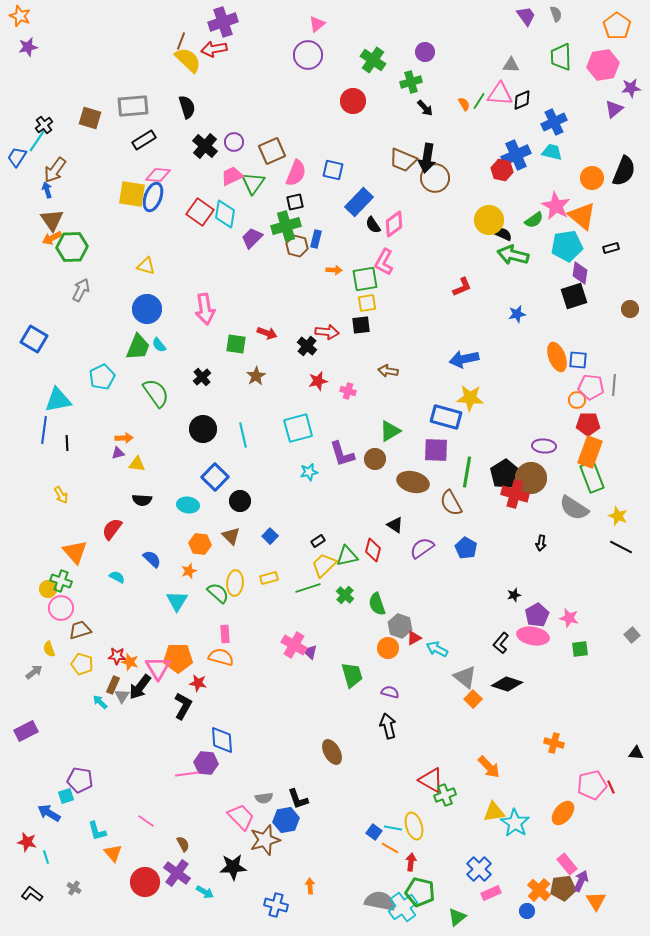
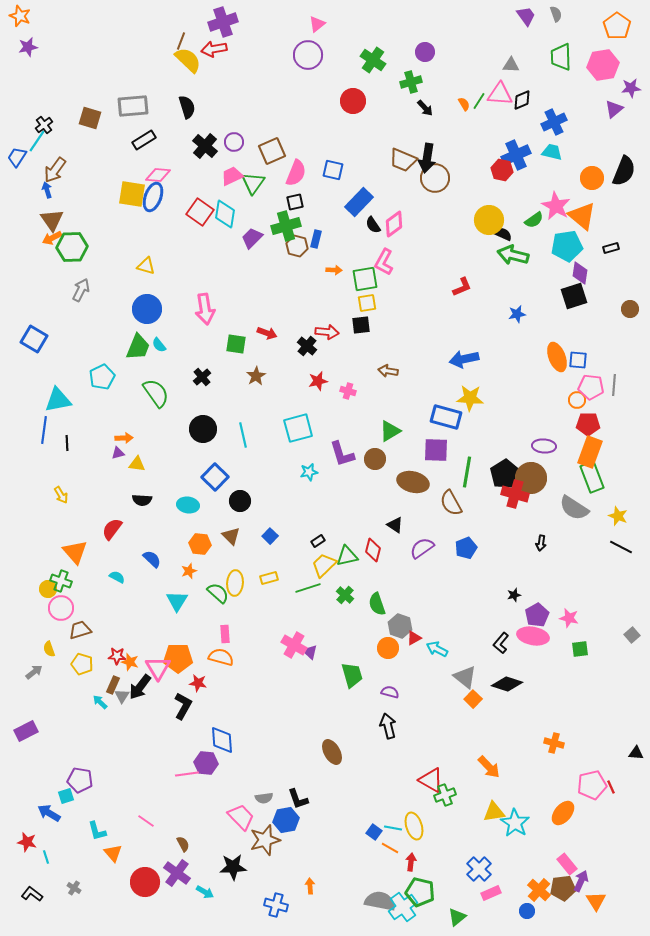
blue pentagon at (466, 548): rotated 20 degrees clockwise
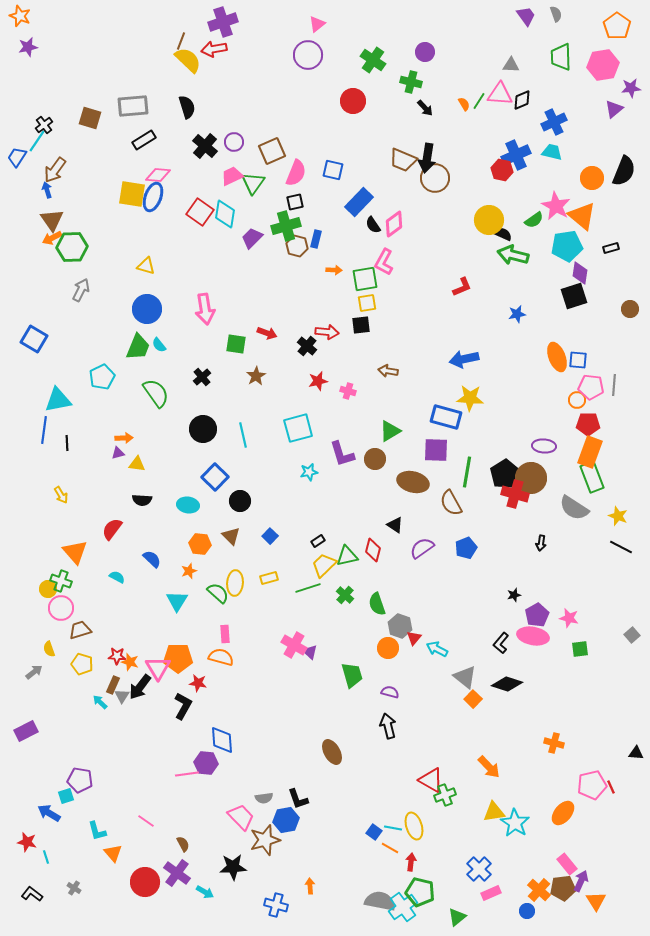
green cross at (411, 82): rotated 30 degrees clockwise
red triangle at (414, 638): rotated 21 degrees counterclockwise
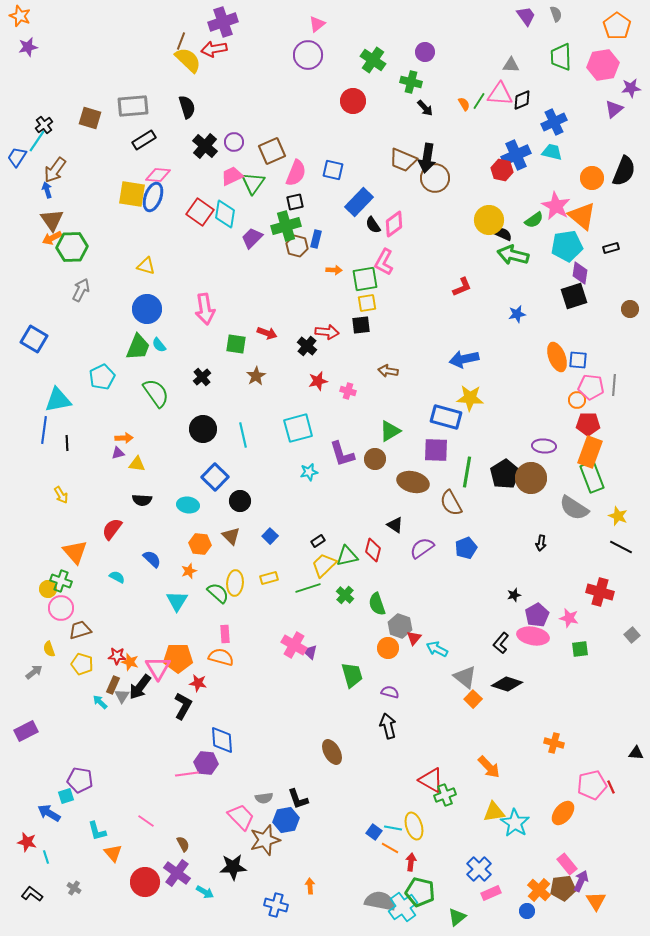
red cross at (515, 494): moved 85 px right, 98 px down
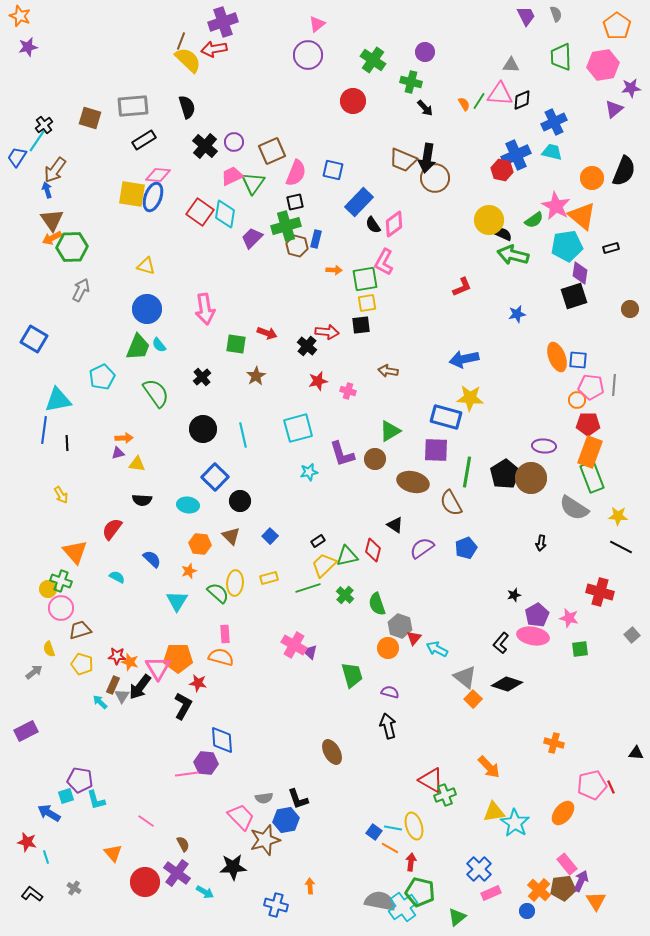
purple trapezoid at (526, 16): rotated 10 degrees clockwise
yellow star at (618, 516): rotated 18 degrees counterclockwise
cyan L-shape at (97, 831): moved 1 px left, 31 px up
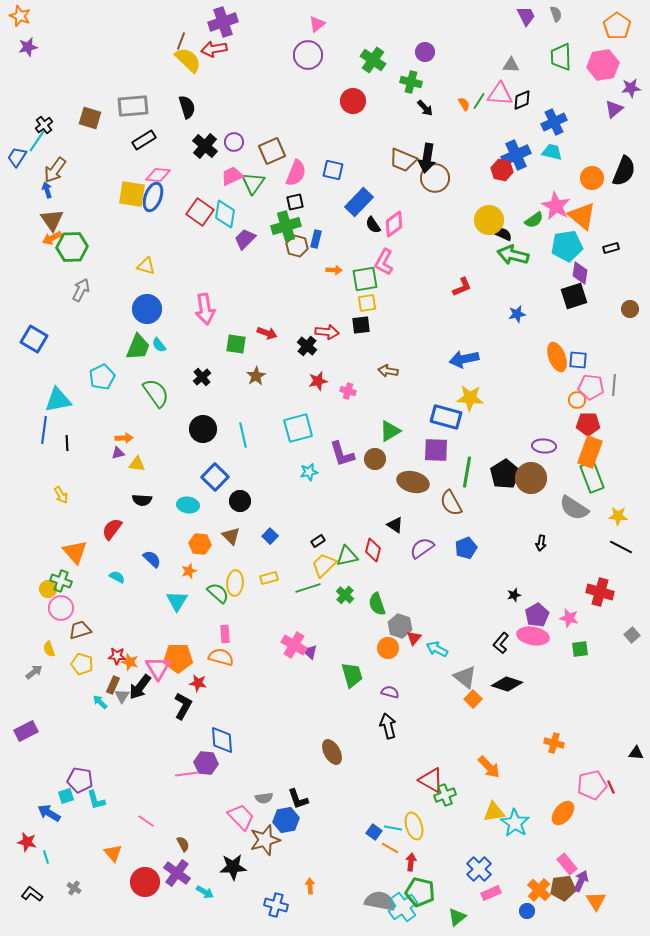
purple trapezoid at (252, 238): moved 7 px left, 1 px down
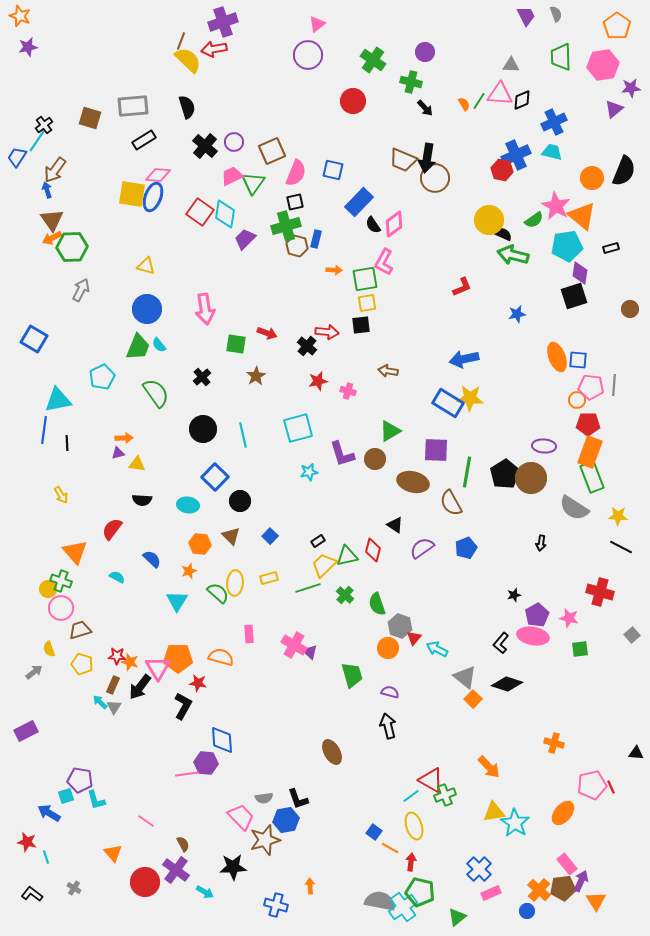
blue rectangle at (446, 417): moved 2 px right, 14 px up; rotated 16 degrees clockwise
pink rectangle at (225, 634): moved 24 px right
gray triangle at (122, 696): moved 8 px left, 11 px down
cyan line at (393, 828): moved 18 px right, 32 px up; rotated 48 degrees counterclockwise
purple cross at (177, 873): moved 1 px left, 3 px up
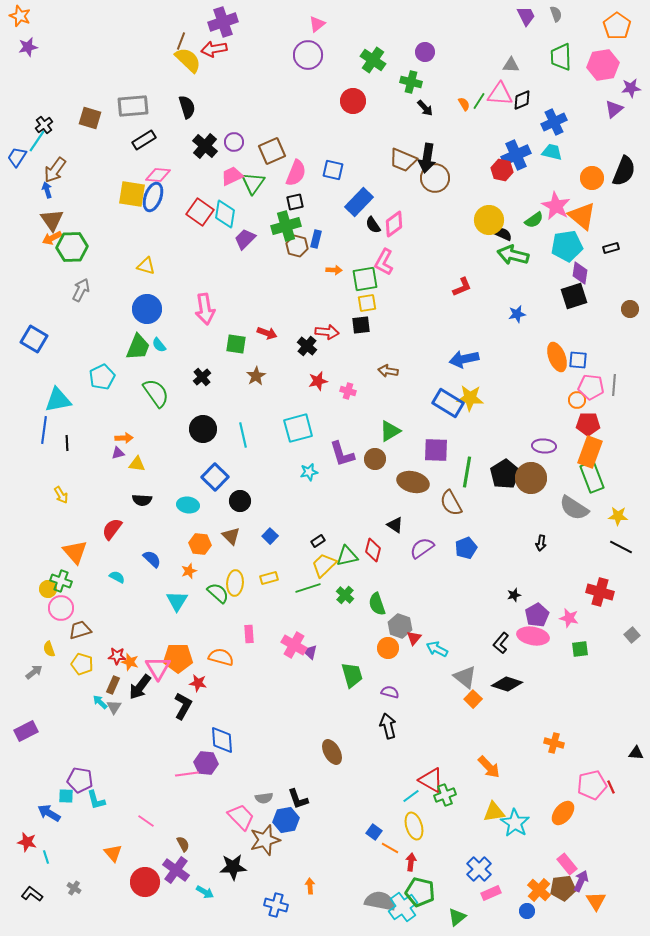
cyan square at (66, 796): rotated 21 degrees clockwise
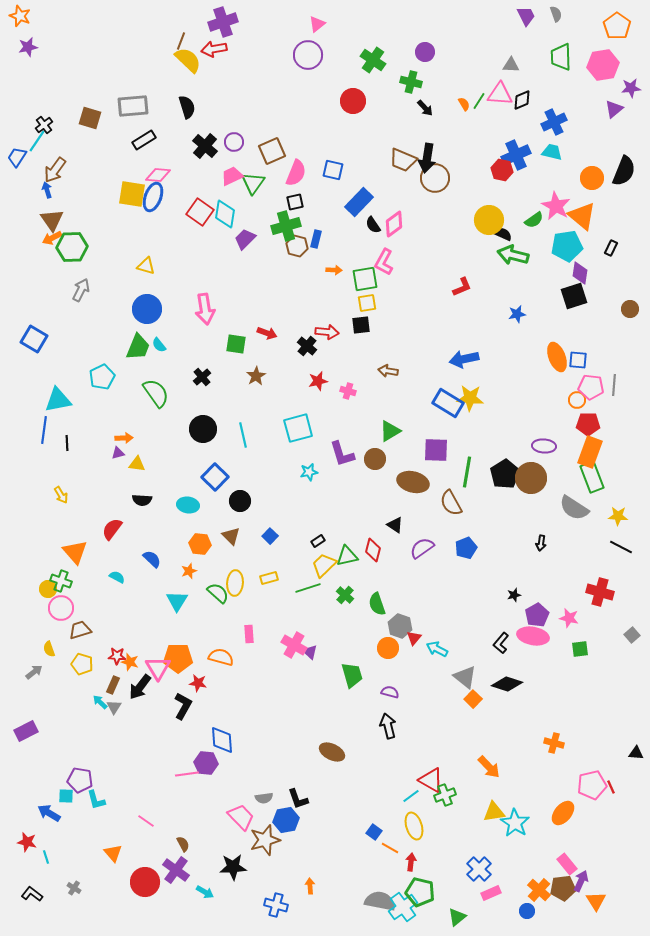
black rectangle at (611, 248): rotated 49 degrees counterclockwise
brown ellipse at (332, 752): rotated 35 degrees counterclockwise
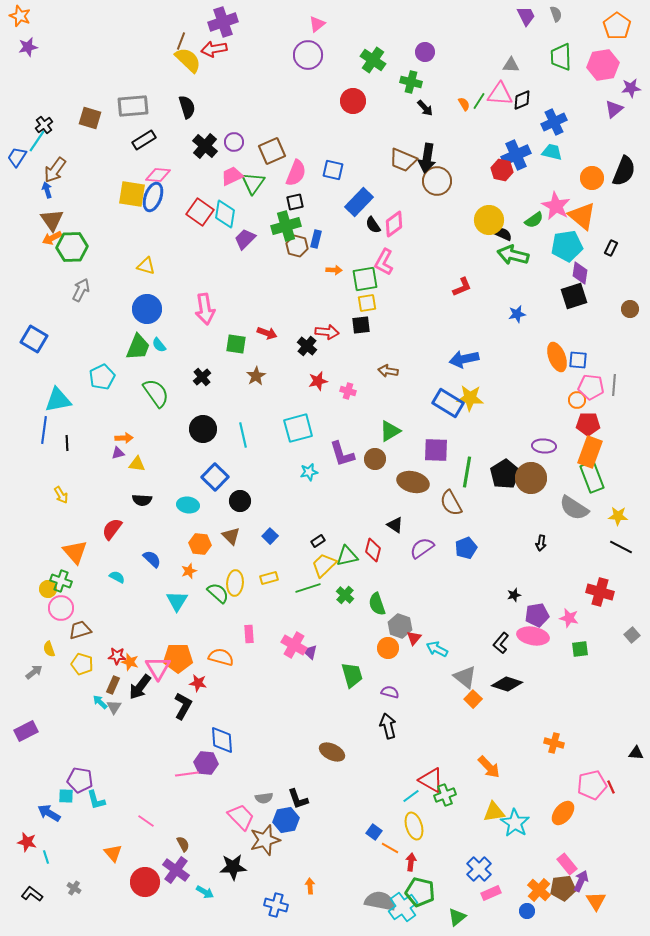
brown circle at (435, 178): moved 2 px right, 3 px down
purple pentagon at (537, 615): rotated 20 degrees clockwise
